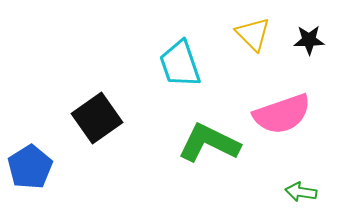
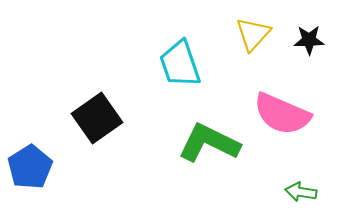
yellow triangle: rotated 27 degrees clockwise
pink semicircle: rotated 42 degrees clockwise
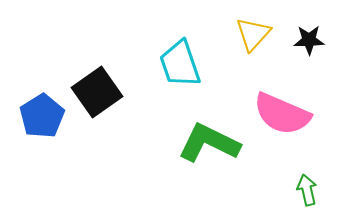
black square: moved 26 px up
blue pentagon: moved 12 px right, 51 px up
green arrow: moved 6 px right, 2 px up; rotated 68 degrees clockwise
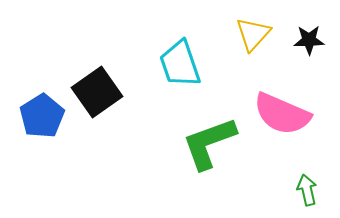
green L-shape: rotated 46 degrees counterclockwise
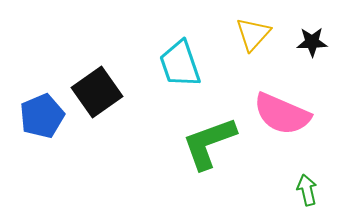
black star: moved 3 px right, 2 px down
blue pentagon: rotated 9 degrees clockwise
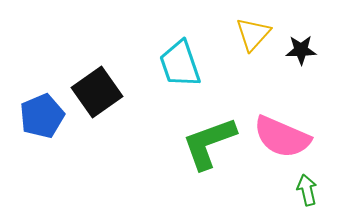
black star: moved 11 px left, 8 px down
pink semicircle: moved 23 px down
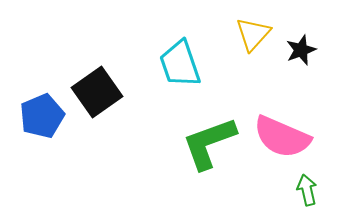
black star: rotated 20 degrees counterclockwise
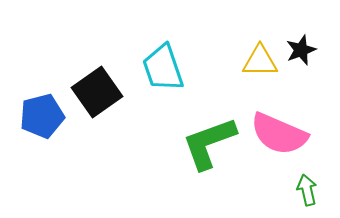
yellow triangle: moved 7 px right, 27 px down; rotated 48 degrees clockwise
cyan trapezoid: moved 17 px left, 4 px down
blue pentagon: rotated 9 degrees clockwise
pink semicircle: moved 3 px left, 3 px up
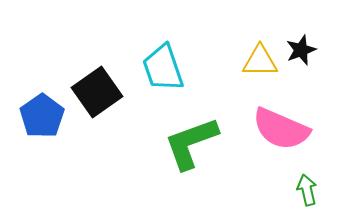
blue pentagon: rotated 21 degrees counterclockwise
pink semicircle: moved 2 px right, 5 px up
green L-shape: moved 18 px left
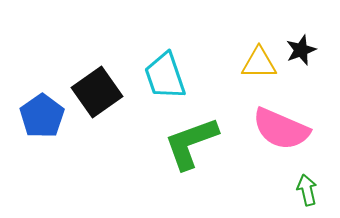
yellow triangle: moved 1 px left, 2 px down
cyan trapezoid: moved 2 px right, 8 px down
